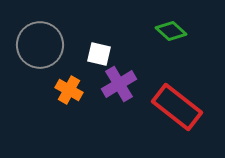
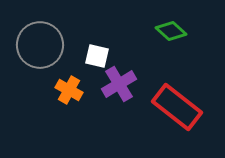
white square: moved 2 px left, 2 px down
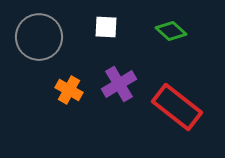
gray circle: moved 1 px left, 8 px up
white square: moved 9 px right, 29 px up; rotated 10 degrees counterclockwise
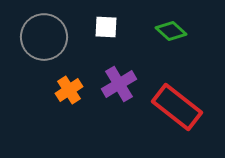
gray circle: moved 5 px right
orange cross: rotated 28 degrees clockwise
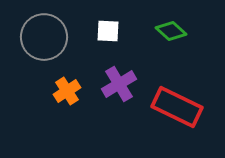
white square: moved 2 px right, 4 px down
orange cross: moved 2 px left, 1 px down
red rectangle: rotated 12 degrees counterclockwise
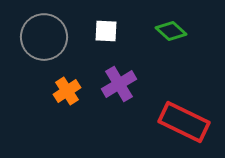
white square: moved 2 px left
red rectangle: moved 7 px right, 15 px down
